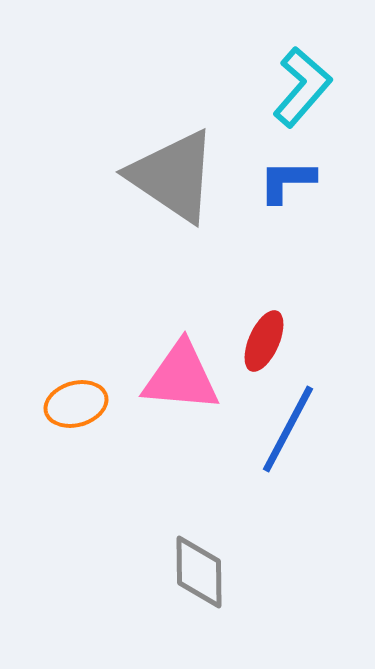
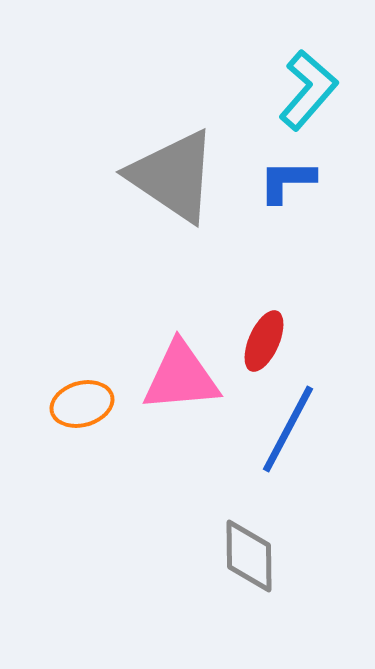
cyan L-shape: moved 6 px right, 3 px down
pink triangle: rotated 10 degrees counterclockwise
orange ellipse: moved 6 px right
gray diamond: moved 50 px right, 16 px up
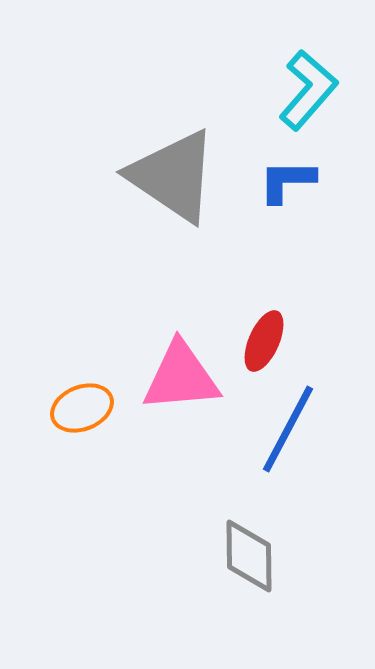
orange ellipse: moved 4 px down; rotated 6 degrees counterclockwise
